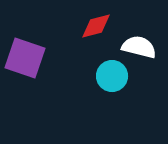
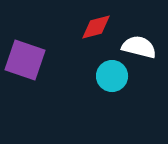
red diamond: moved 1 px down
purple square: moved 2 px down
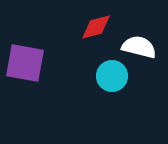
purple square: moved 3 px down; rotated 9 degrees counterclockwise
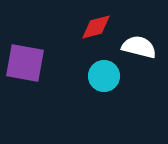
cyan circle: moved 8 px left
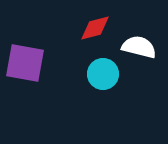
red diamond: moved 1 px left, 1 px down
cyan circle: moved 1 px left, 2 px up
